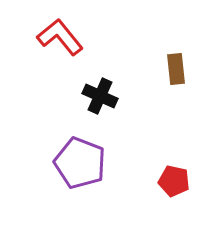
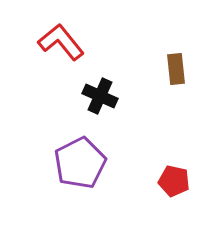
red L-shape: moved 1 px right, 5 px down
purple pentagon: rotated 24 degrees clockwise
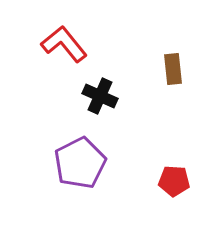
red L-shape: moved 3 px right, 2 px down
brown rectangle: moved 3 px left
red pentagon: rotated 8 degrees counterclockwise
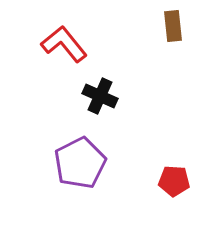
brown rectangle: moved 43 px up
